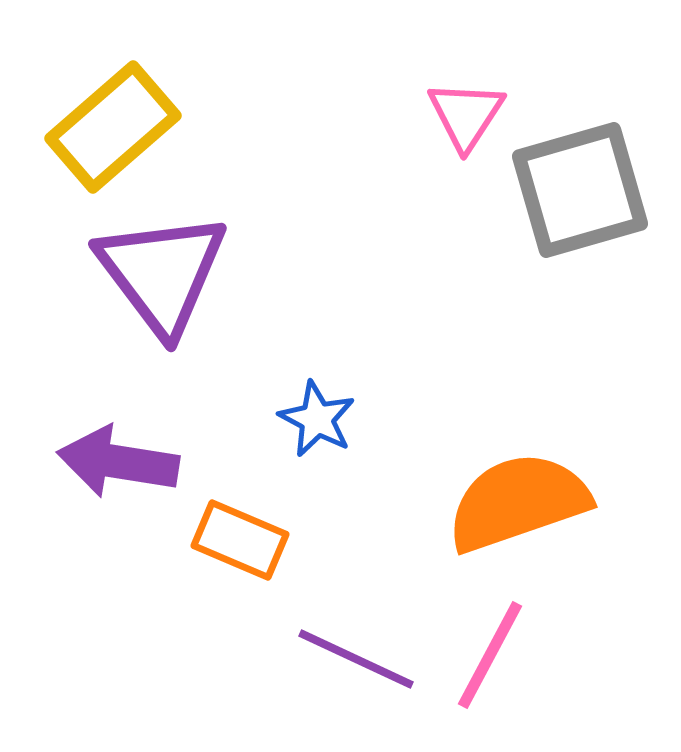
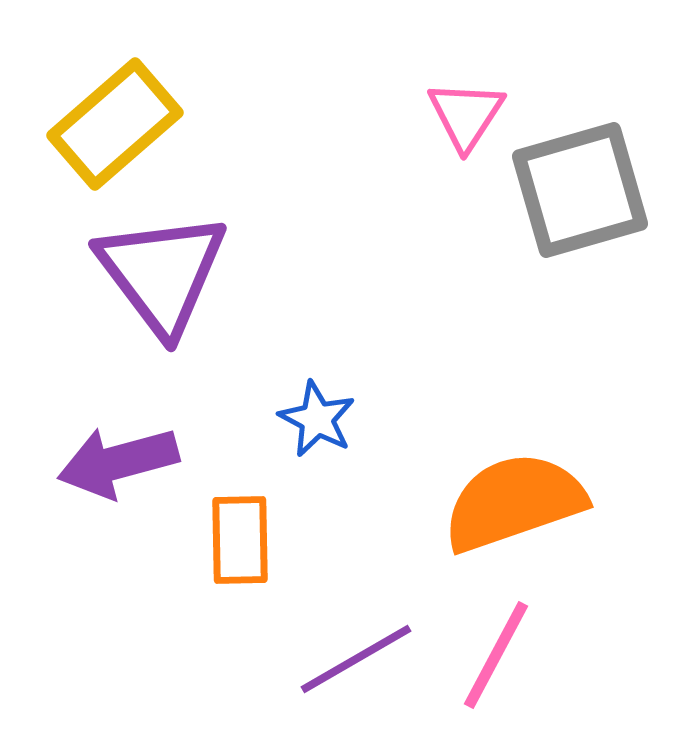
yellow rectangle: moved 2 px right, 3 px up
purple arrow: rotated 24 degrees counterclockwise
orange semicircle: moved 4 px left
orange rectangle: rotated 66 degrees clockwise
pink line: moved 6 px right
purple line: rotated 55 degrees counterclockwise
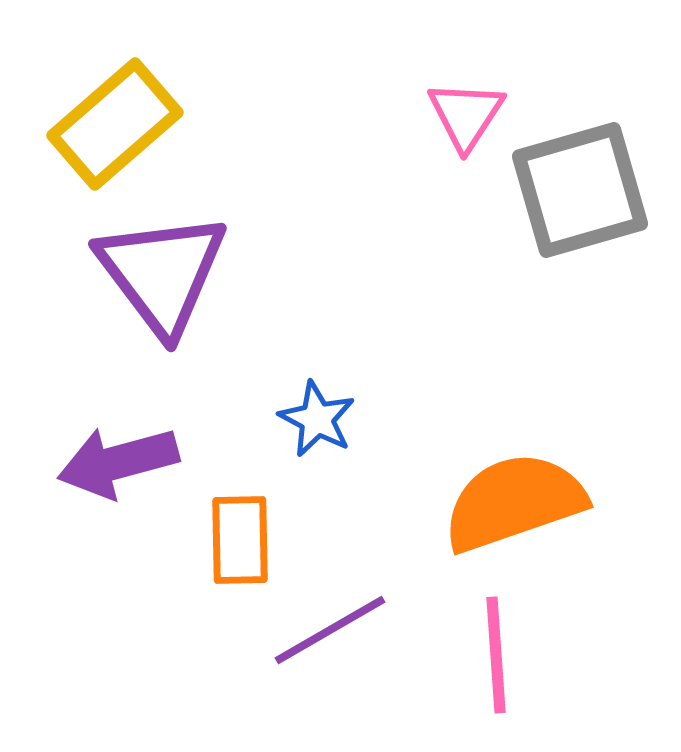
pink line: rotated 32 degrees counterclockwise
purple line: moved 26 px left, 29 px up
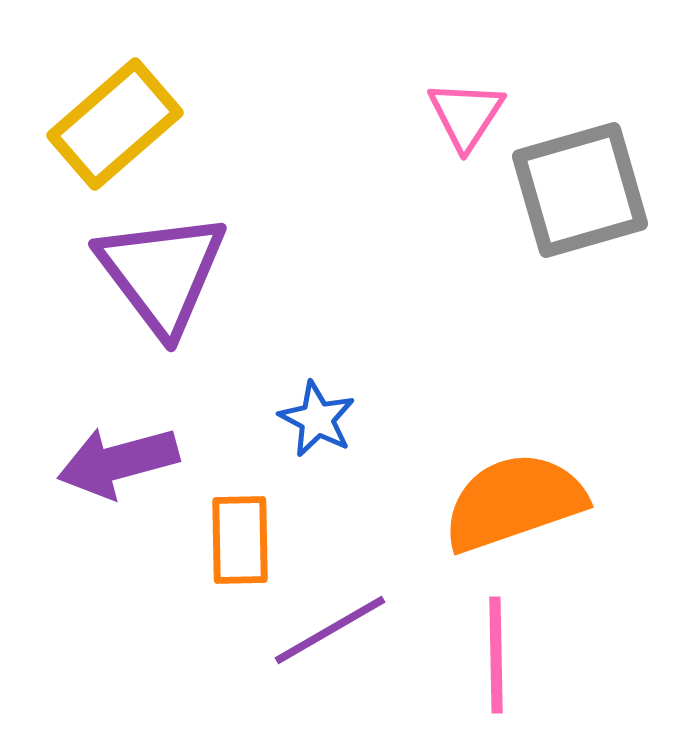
pink line: rotated 3 degrees clockwise
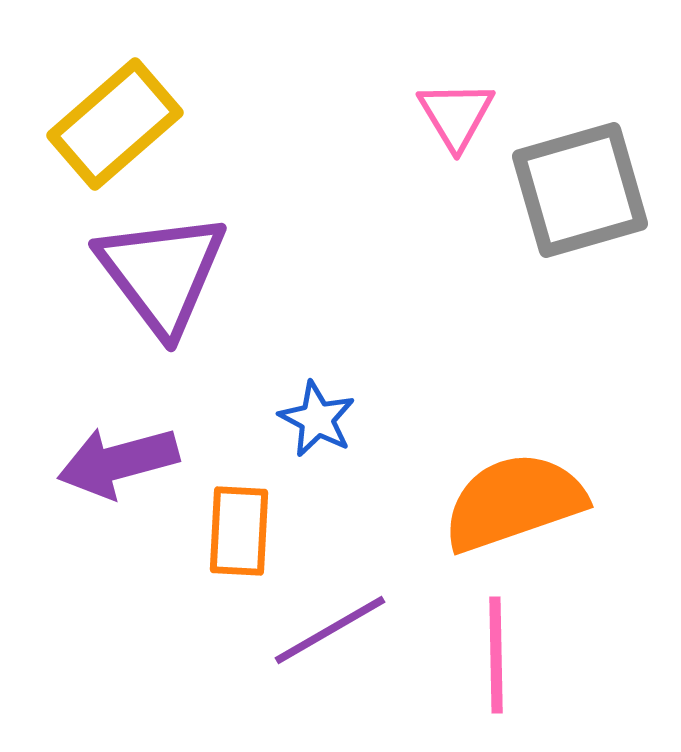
pink triangle: moved 10 px left; rotated 4 degrees counterclockwise
orange rectangle: moved 1 px left, 9 px up; rotated 4 degrees clockwise
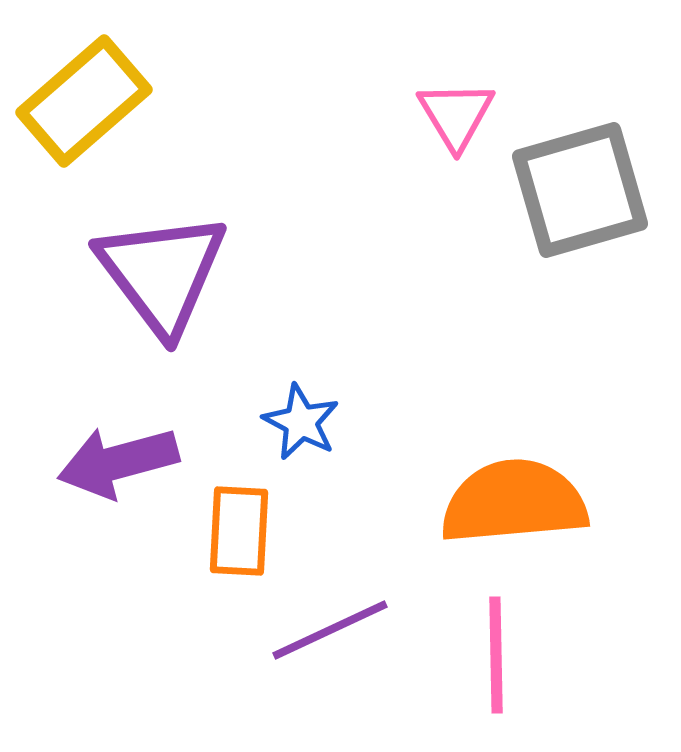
yellow rectangle: moved 31 px left, 23 px up
blue star: moved 16 px left, 3 px down
orange semicircle: rotated 14 degrees clockwise
purple line: rotated 5 degrees clockwise
